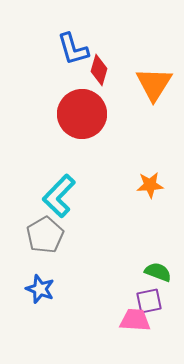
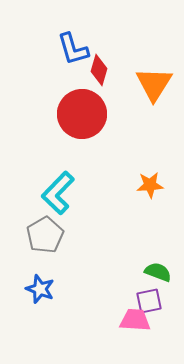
cyan L-shape: moved 1 px left, 3 px up
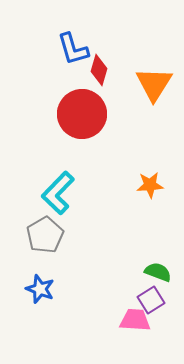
purple square: moved 2 px right, 1 px up; rotated 20 degrees counterclockwise
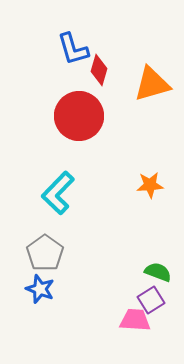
orange triangle: moved 2 px left; rotated 42 degrees clockwise
red circle: moved 3 px left, 2 px down
gray pentagon: moved 18 px down; rotated 6 degrees counterclockwise
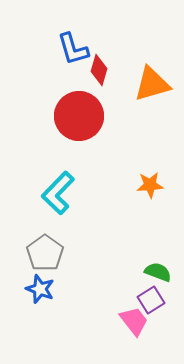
pink trapezoid: moved 1 px left, 1 px down; rotated 48 degrees clockwise
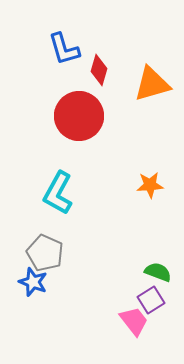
blue L-shape: moved 9 px left
cyan L-shape: rotated 15 degrees counterclockwise
gray pentagon: rotated 12 degrees counterclockwise
blue star: moved 7 px left, 7 px up
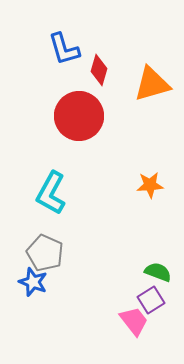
cyan L-shape: moved 7 px left
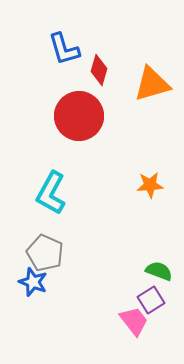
green semicircle: moved 1 px right, 1 px up
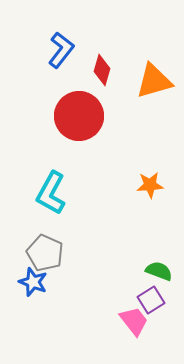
blue L-shape: moved 3 px left, 1 px down; rotated 126 degrees counterclockwise
red diamond: moved 3 px right
orange triangle: moved 2 px right, 3 px up
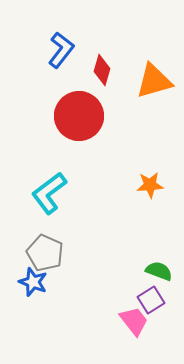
cyan L-shape: moved 2 px left; rotated 24 degrees clockwise
